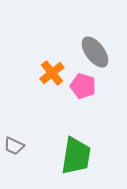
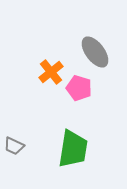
orange cross: moved 1 px left, 1 px up
pink pentagon: moved 4 px left, 2 px down
green trapezoid: moved 3 px left, 7 px up
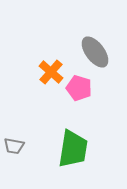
orange cross: rotated 10 degrees counterclockwise
gray trapezoid: rotated 15 degrees counterclockwise
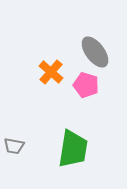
pink pentagon: moved 7 px right, 3 px up
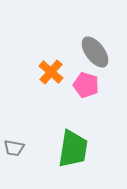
gray trapezoid: moved 2 px down
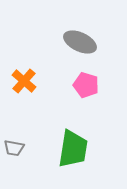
gray ellipse: moved 15 px left, 10 px up; rotated 28 degrees counterclockwise
orange cross: moved 27 px left, 9 px down
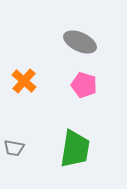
pink pentagon: moved 2 px left
green trapezoid: moved 2 px right
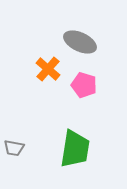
orange cross: moved 24 px right, 12 px up
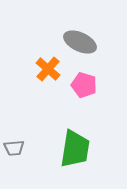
gray trapezoid: rotated 15 degrees counterclockwise
